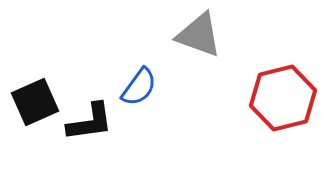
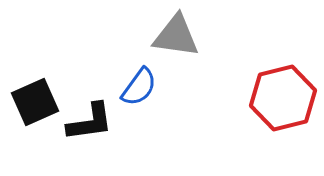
gray triangle: moved 23 px left, 1 px down; rotated 12 degrees counterclockwise
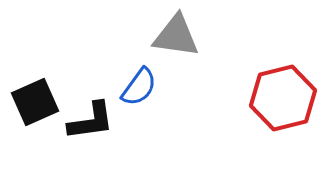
black L-shape: moved 1 px right, 1 px up
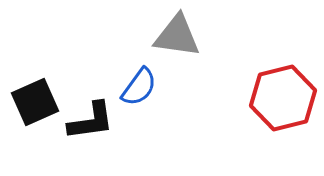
gray triangle: moved 1 px right
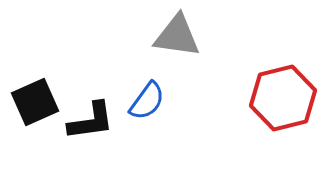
blue semicircle: moved 8 px right, 14 px down
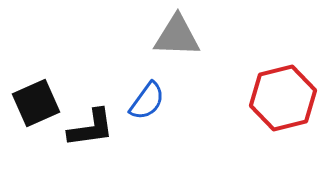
gray triangle: rotated 6 degrees counterclockwise
black square: moved 1 px right, 1 px down
black L-shape: moved 7 px down
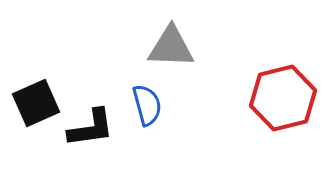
gray triangle: moved 6 px left, 11 px down
blue semicircle: moved 4 px down; rotated 51 degrees counterclockwise
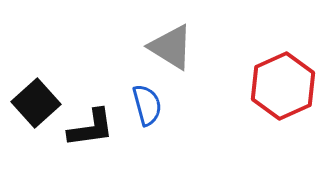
gray triangle: rotated 30 degrees clockwise
red hexagon: moved 12 px up; rotated 10 degrees counterclockwise
black square: rotated 18 degrees counterclockwise
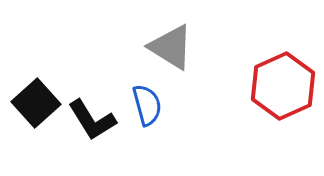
black L-shape: moved 1 px right, 8 px up; rotated 66 degrees clockwise
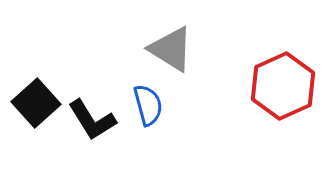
gray triangle: moved 2 px down
blue semicircle: moved 1 px right
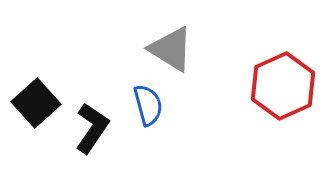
black L-shape: moved 8 px down; rotated 114 degrees counterclockwise
